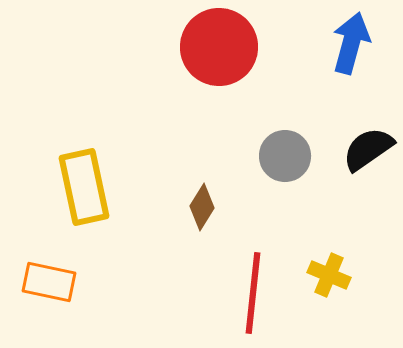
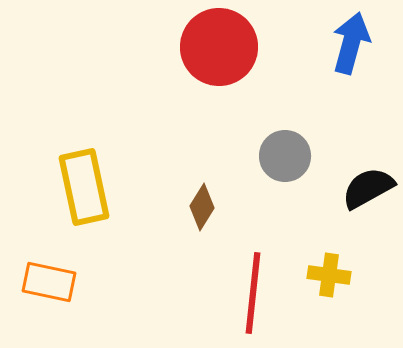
black semicircle: moved 39 px down; rotated 6 degrees clockwise
yellow cross: rotated 15 degrees counterclockwise
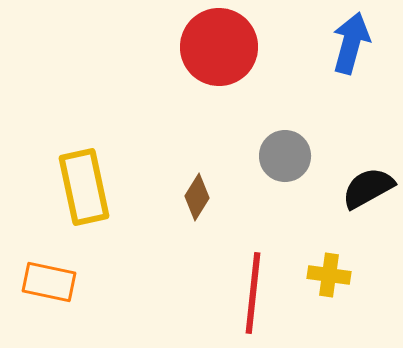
brown diamond: moved 5 px left, 10 px up
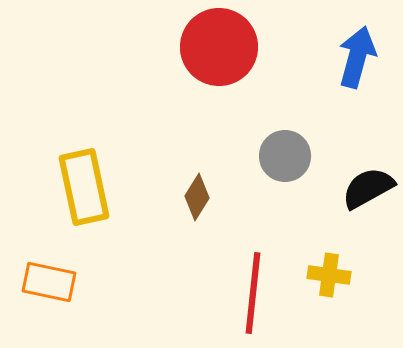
blue arrow: moved 6 px right, 14 px down
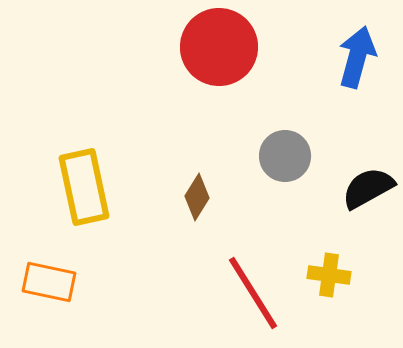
red line: rotated 38 degrees counterclockwise
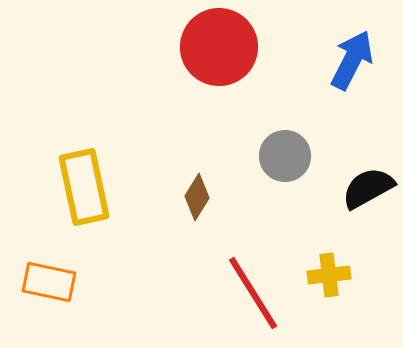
blue arrow: moved 5 px left, 3 px down; rotated 12 degrees clockwise
yellow cross: rotated 15 degrees counterclockwise
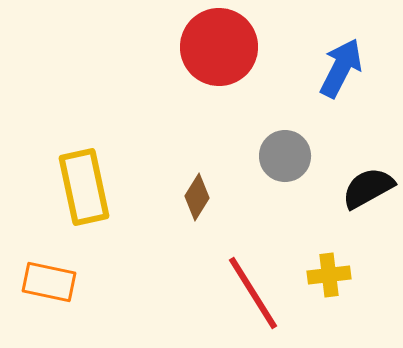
blue arrow: moved 11 px left, 8 px down
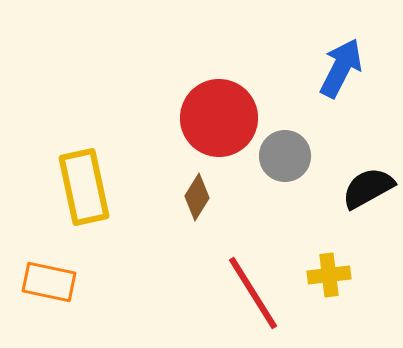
red circle: moved 71 px down
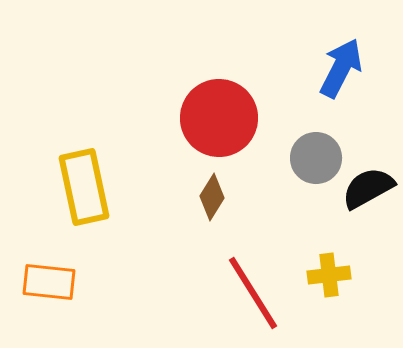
gray circle: moved 31 px right, 2 px down
brown diamond: moved 15 px right
orange rectangle: rotated 6 degrees counterclockwise
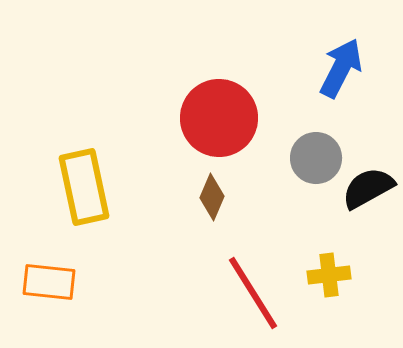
brown diamond: rotated 9 degrees counterclockwise
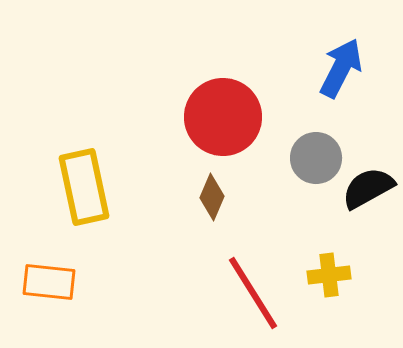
red circle: moved 4 px right, 1 px up
